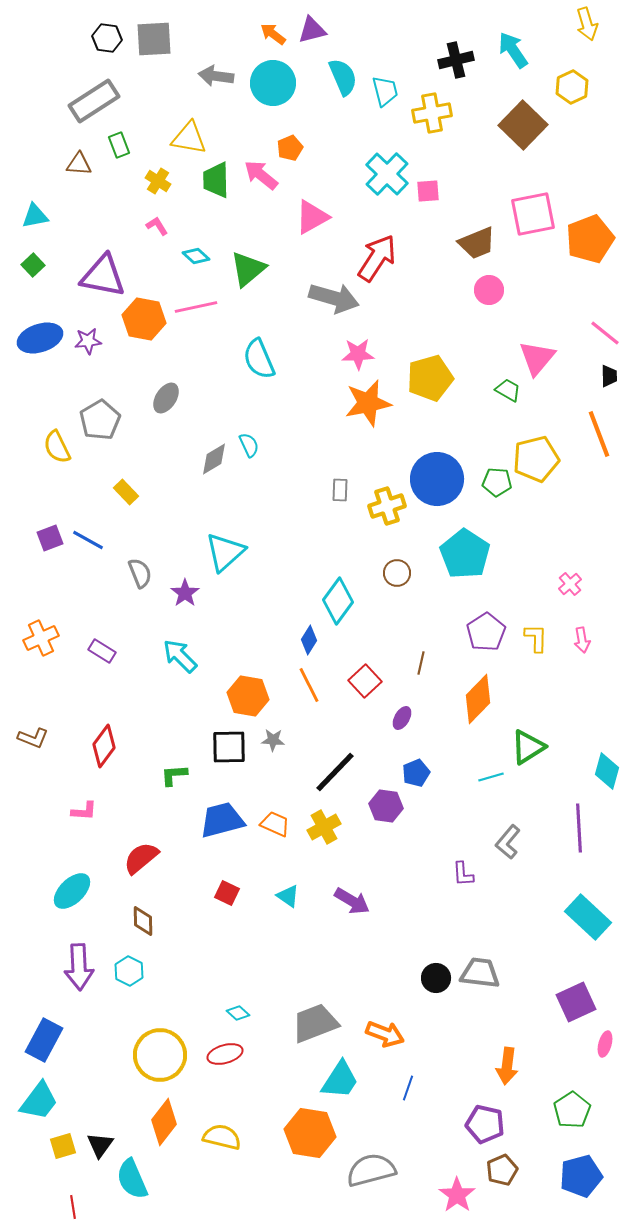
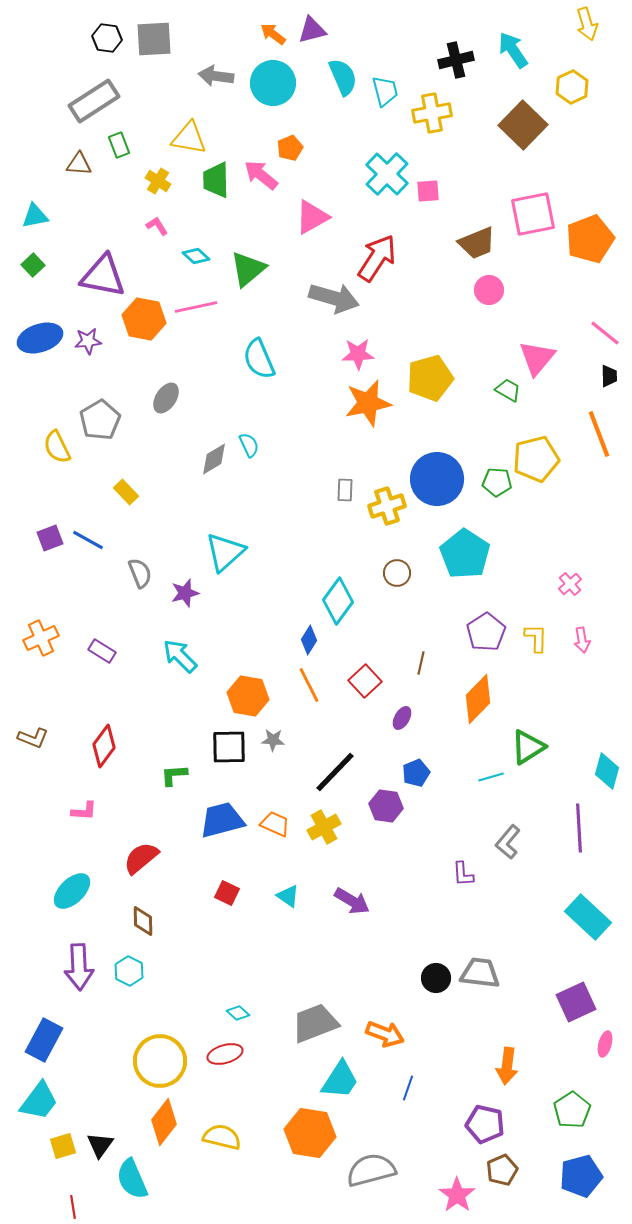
gray rectangle at (340, 490): moved 5 px right
purple star at (185, 593): rotated 20 degrees clockwise
yellow circle at (160, 1055): moved 6 px down
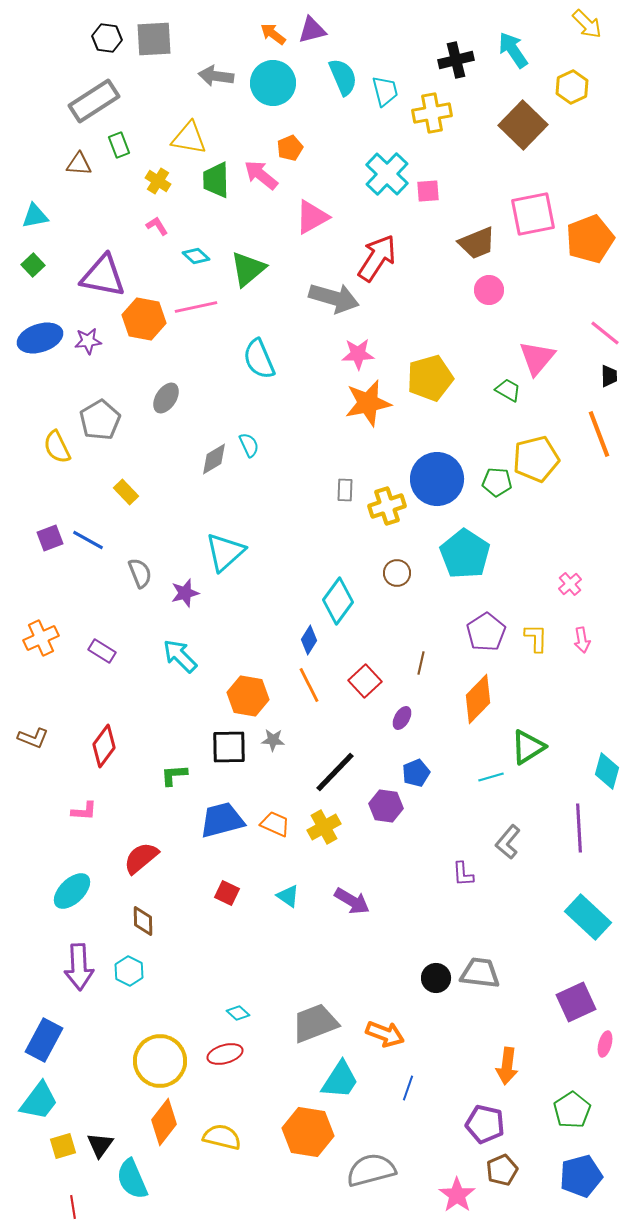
yellow arrow at (587, 24): rotated 28 degrees counterclockwise
orange hexagon at (310, 1133): moved 2 px left, 1 px up
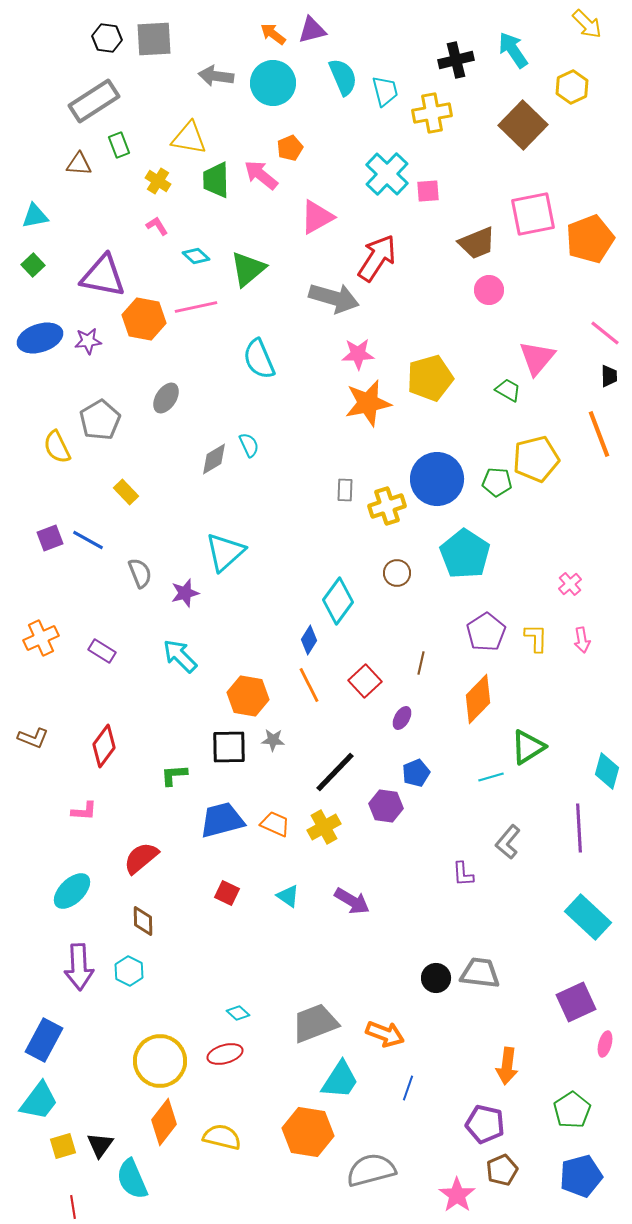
pink triangle at (312, 217): moved 5 px right
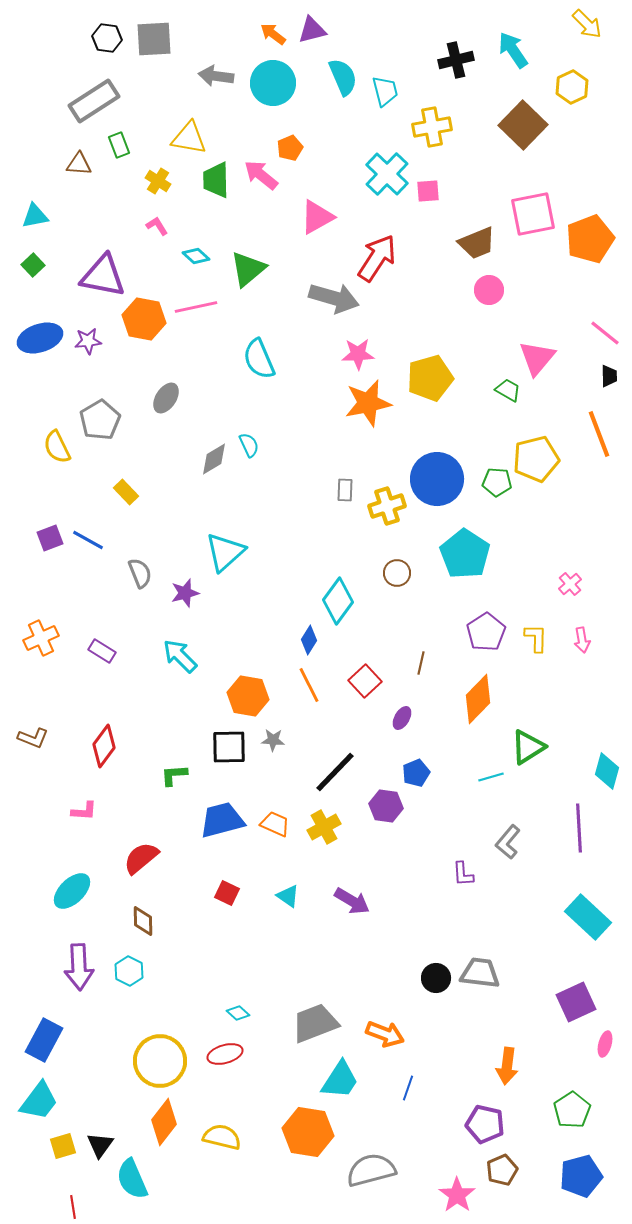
yellow cross at (432, 113): moved 14 px down
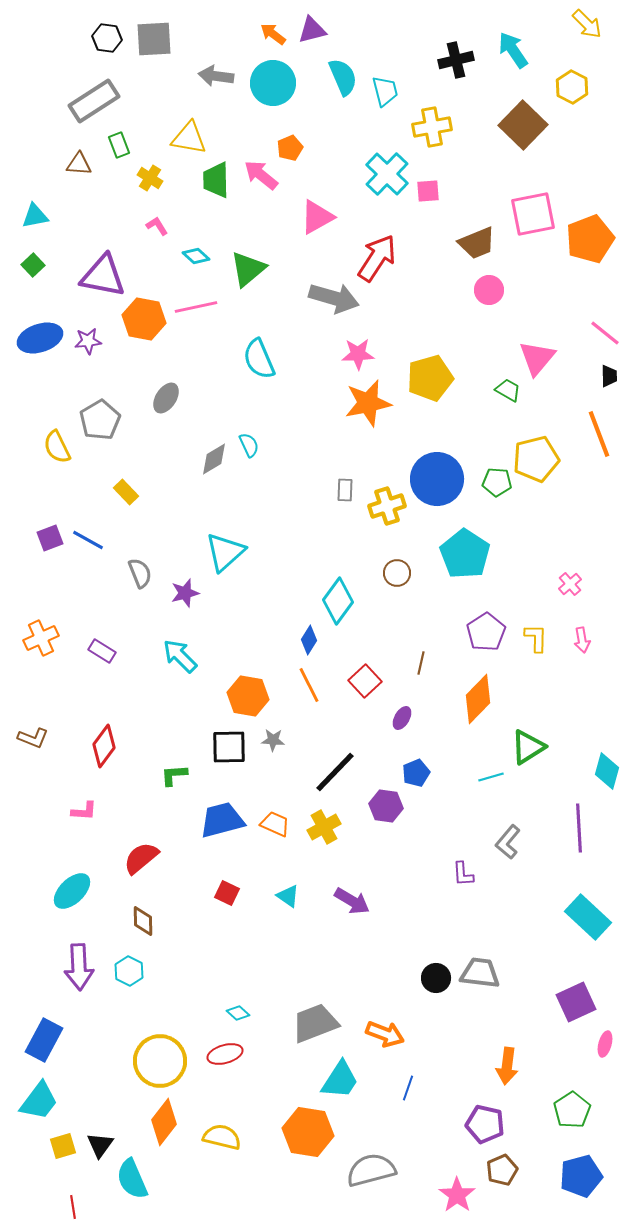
yellow hexagon at (572, 87): rotated 8 degrees counterclockwise
yellow cross at (158, 181): moved 8 px left, 3 px up
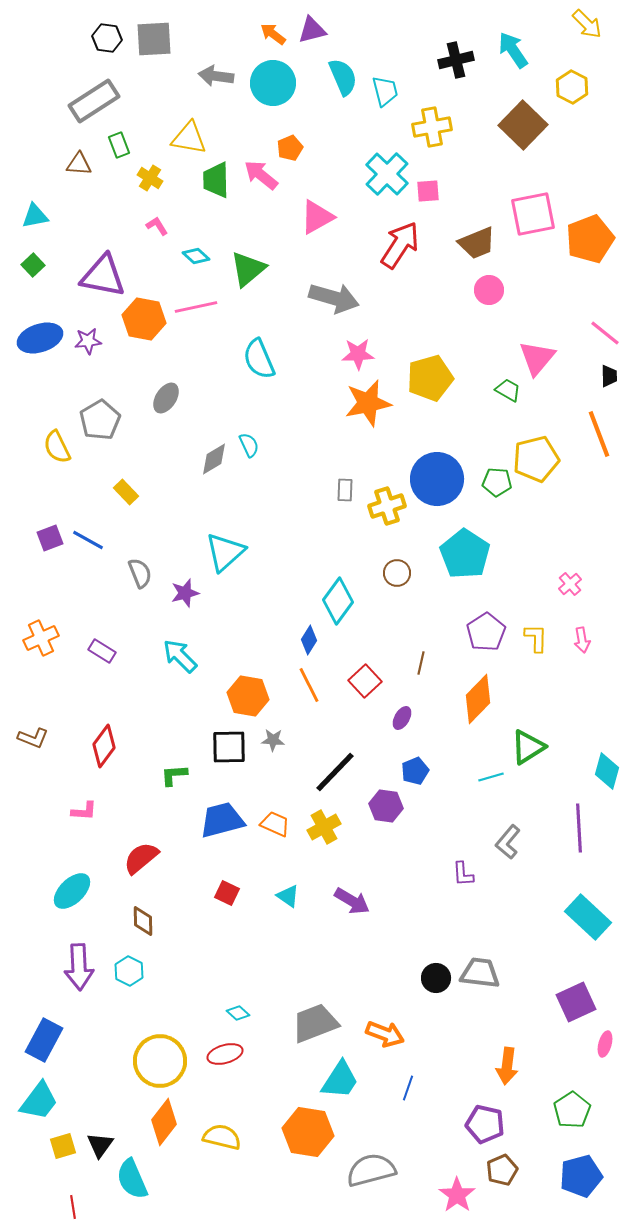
red arrow at (377, 258): moved 23 px right, 13 px up
blue pentagon at (416, 773): moved 1 px left, 2 px up
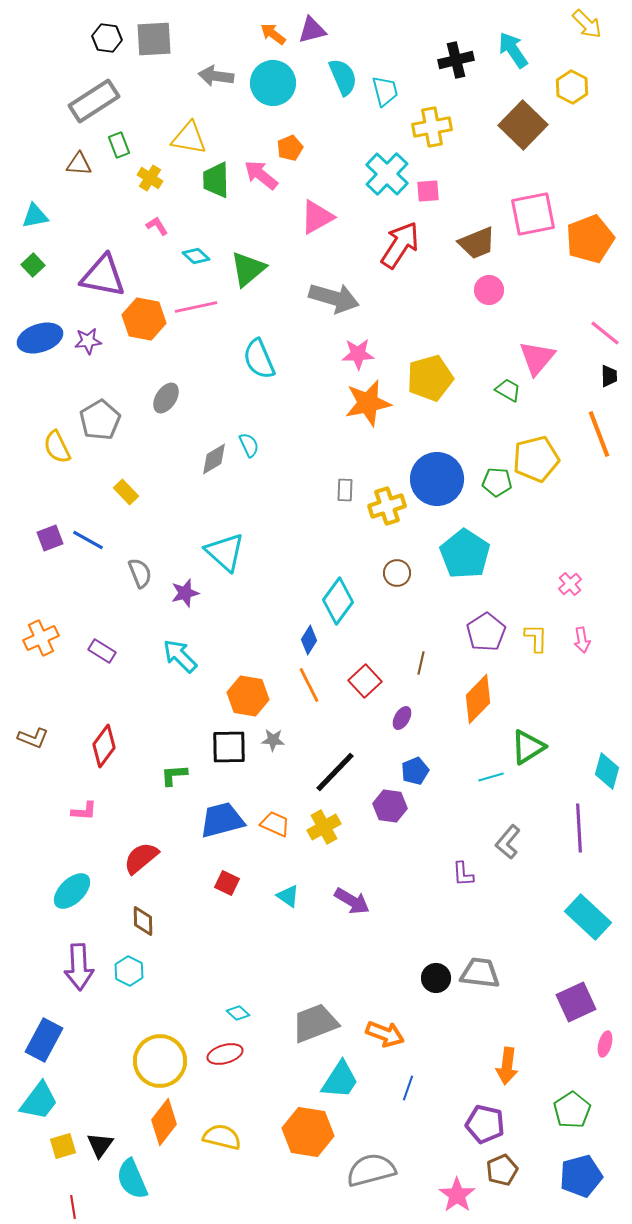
cyan triangle at (225, 552): rotated 36 degrees counterclockwise
purple hexagon at (386, 806): moved 4 px right
red square at (227, 893): moved 10 px up
